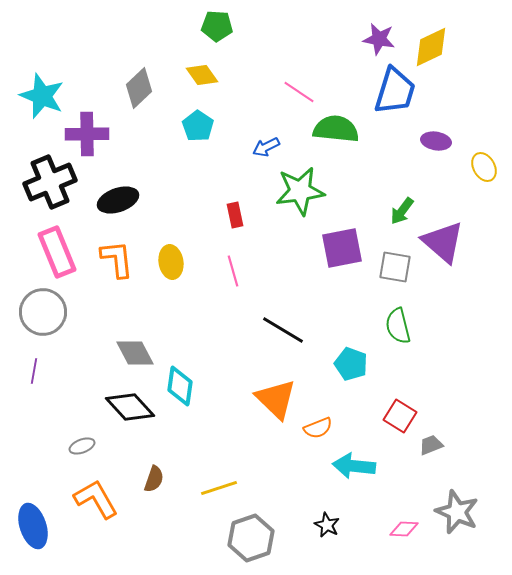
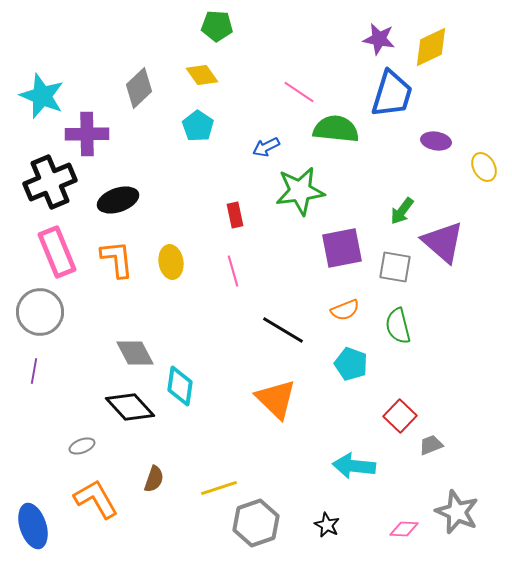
blue trapezoid at (395, 91): moved 3 px left, 3 px down
gray circle at (43, 312): moved 3 px left
red square at (400, 416): rotated 12 degrees clockwise
orange semicircle at (318, 428): moved 27 px right, 118 px up
gray hexagon at (251, 538): moved 5 px right, 15 px up
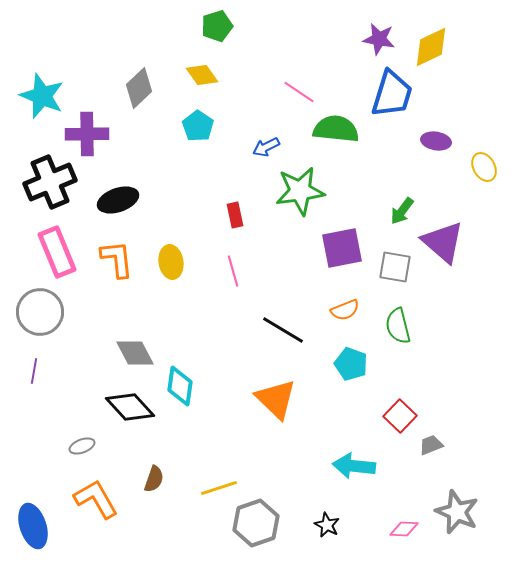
green pentagon at (217, 26): rotated 20 degrees counterclockwise
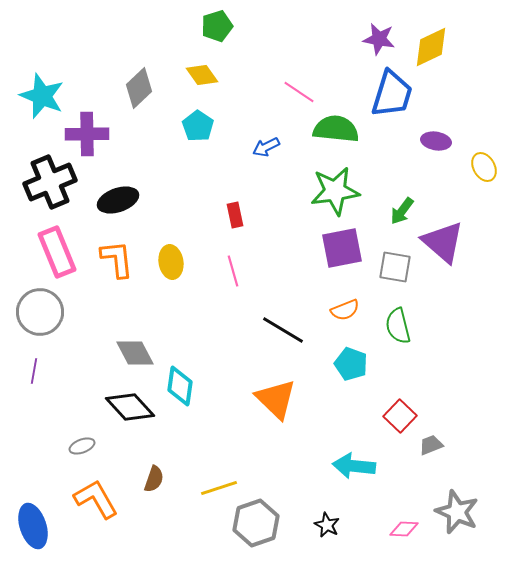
green star at (300, 191): moved 35 px right
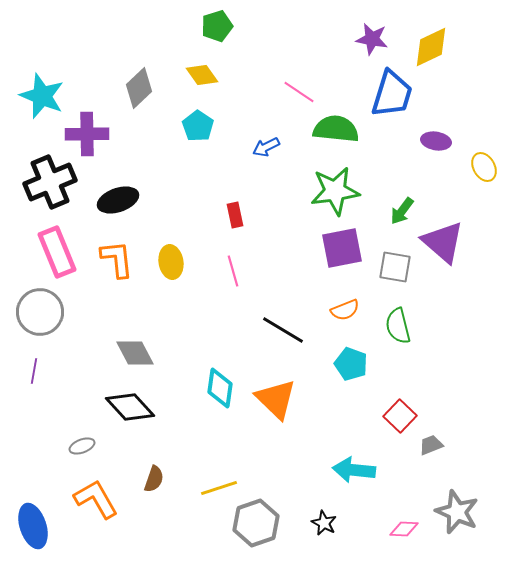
purple star at (379, 39): moved 7 px left
cyan diamond at (180, 386): moved 40 px right, 2 px down
cyan arrow at (354, 466): moved 4 px down
black star at (327, 525): moved 3 px left, 2 px up
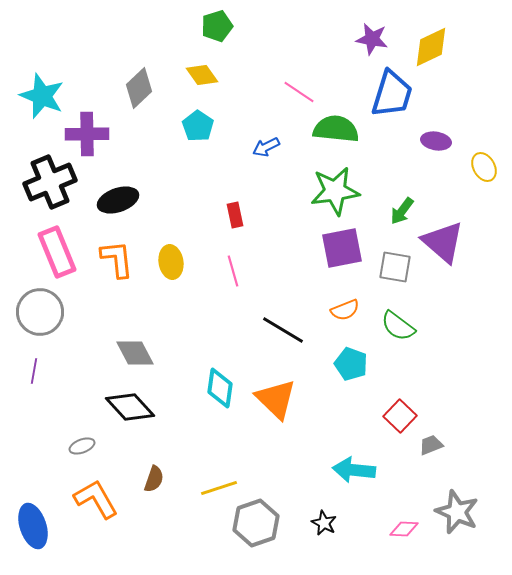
green semicircle at (398, 326): rotated 39 degrees counterclockwise
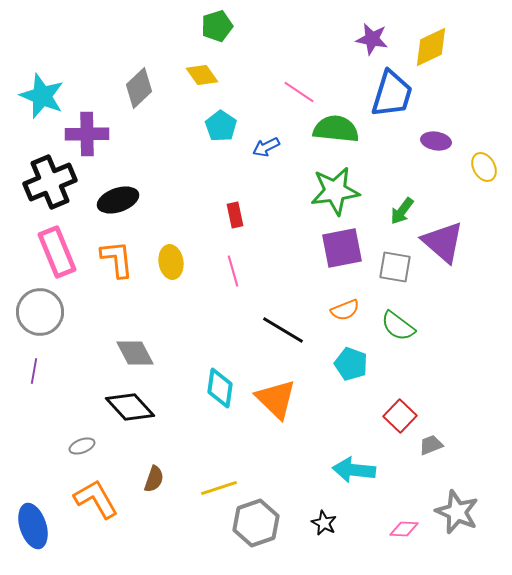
cyan pentagon at (198, 126): moved 23 px right
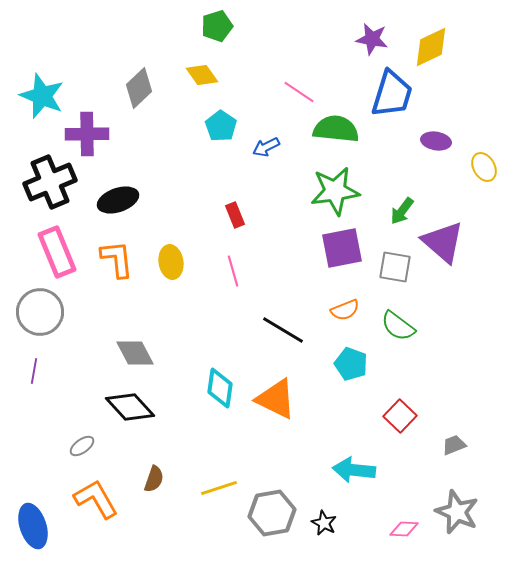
red rectangle at (235, 215): rotated 10 degrees counterclockwise
orange triangle at (276, 399): rotated 18 degrees counterclockwise
gray trapezoid at (431, 445): moved 23 px right
gray ellipse at (82, 446): rotated 15 degrees counterclockwise
gray hexagon at (256, 523): moved 16 px right, 10 px up; rotated 9 degrees clockwise
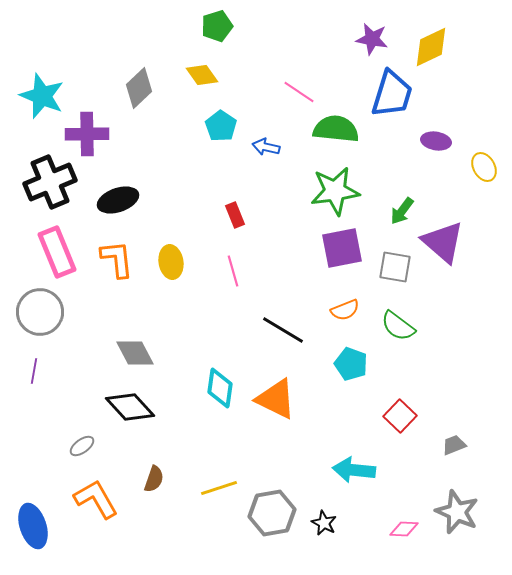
blue arrow at (266, 147): rotated 40 degrees clockwise
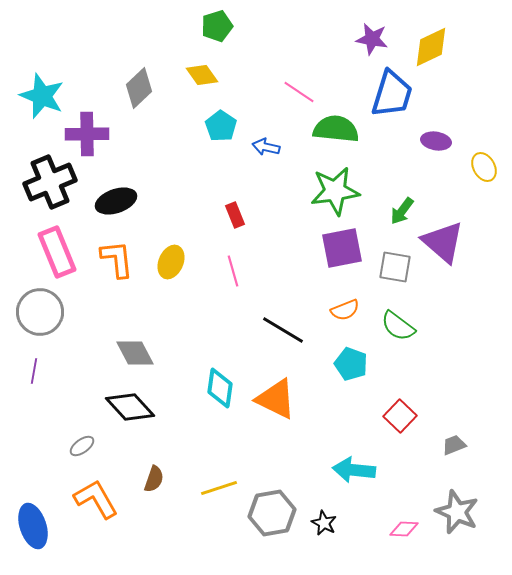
black ellipse at (118, 200): moved 2 px left, 1 px down
yellow ellipse at (171, 262): rotated 32 degrees clockwise
